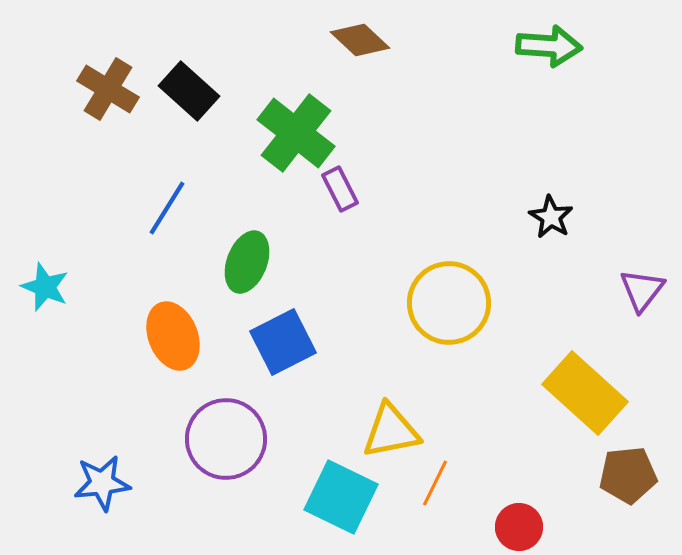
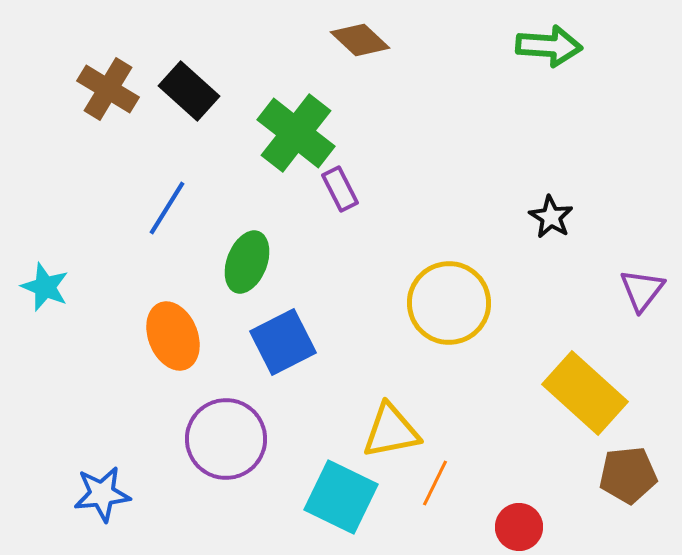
blue star: moved 11 px down
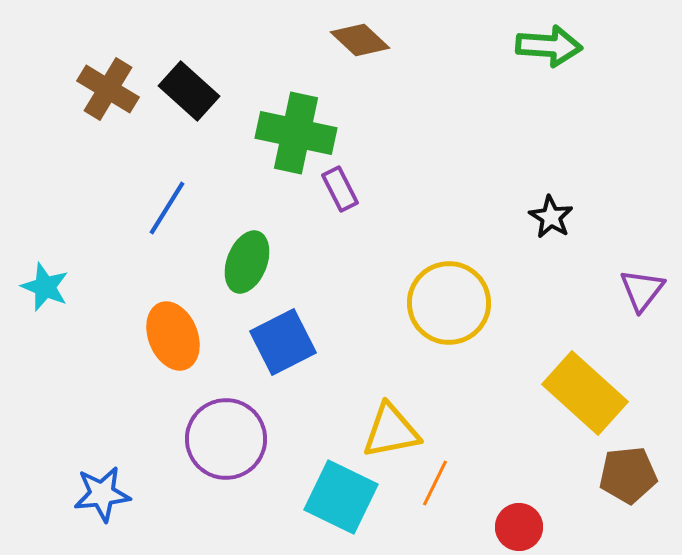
green cross: rotated 26 degrees counterclockwise
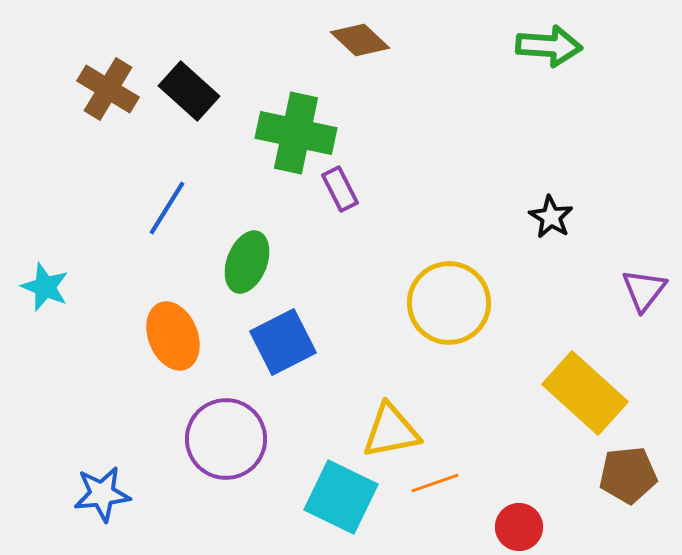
purple triangle: moved 2 px right
orange line: rotated 45 degrees clockwise
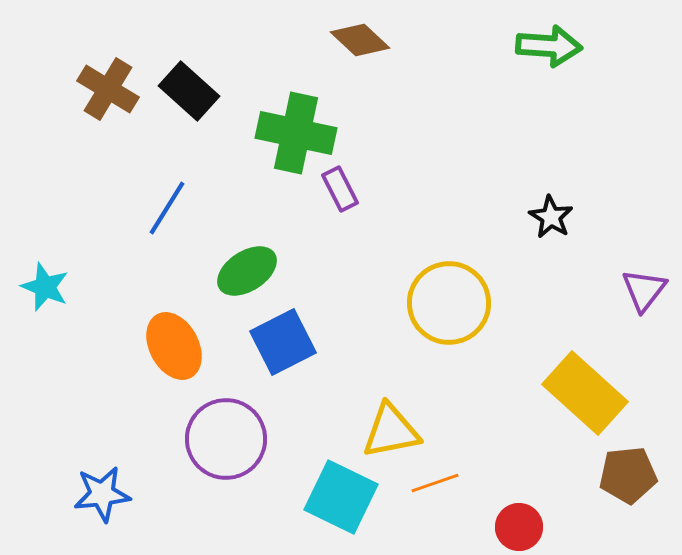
green ellipse: moved 9 px down; rotated 36 degrees clockwise
orange ellipse: moved 1 px right, 10 px down; rotated 6 degrees counterclockwise
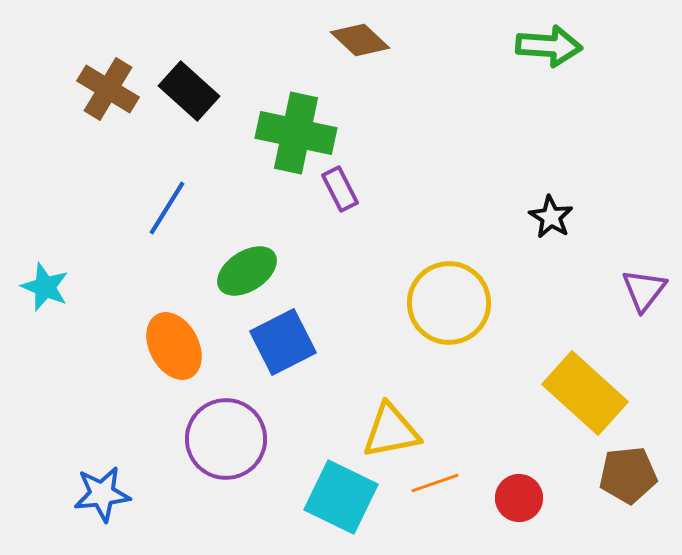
red circle: moved 29 px up
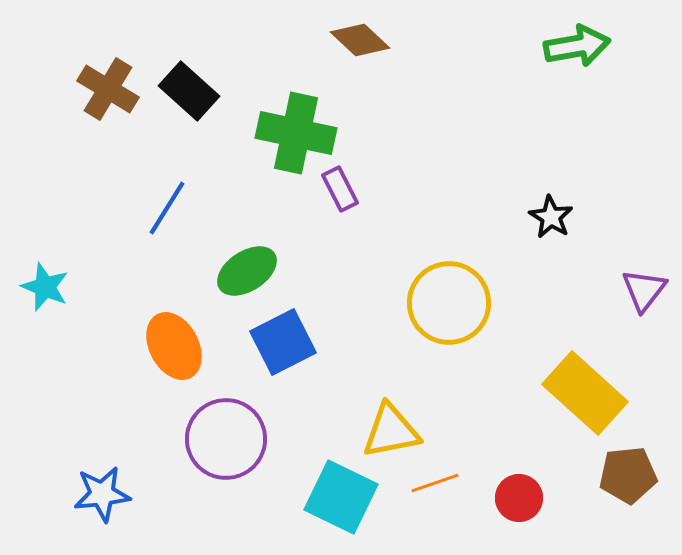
green arrow: moved 28 px right; rotated 14 degrees counterclockwise
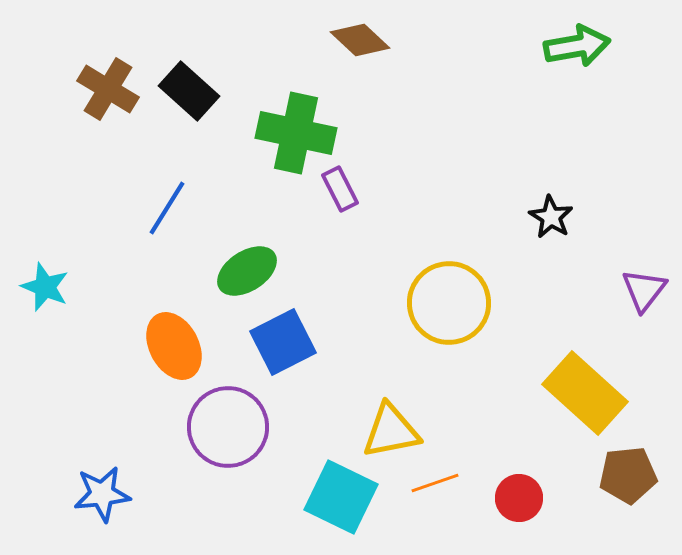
purple circle: moved 2 px right, 12 px up
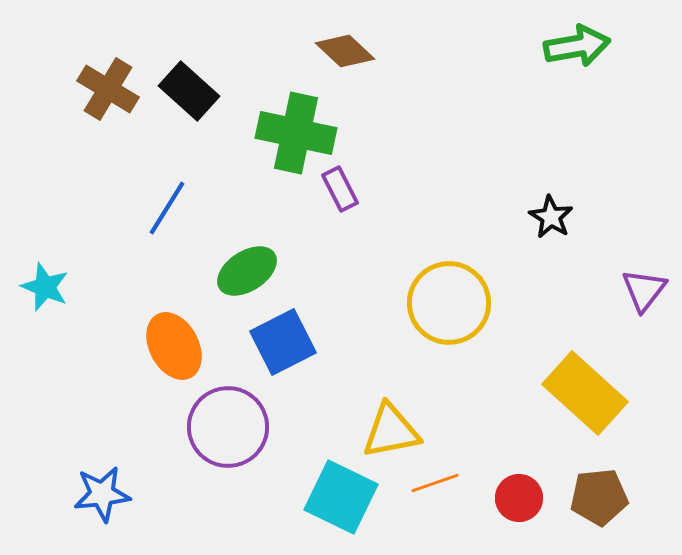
brown diamond: moved 15 px left, 11 px down
brown pentagon: moved 29 px left, 22 px down
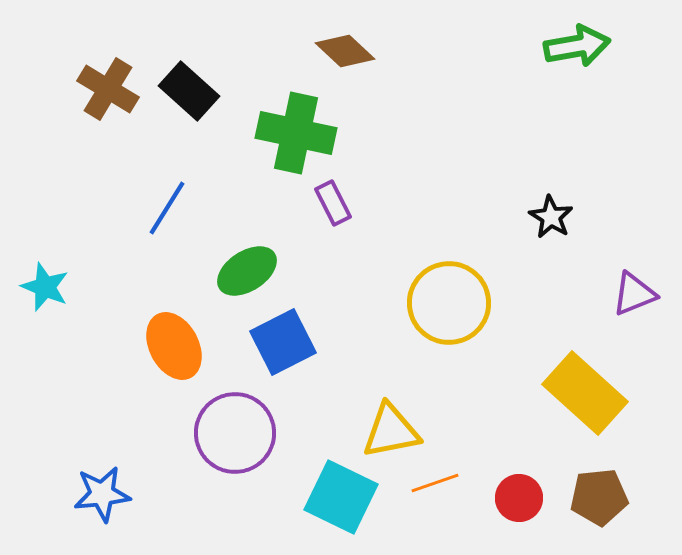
purple rectangle: moved 7 px left, 14 px down
purple triangle: moved 10 px left, 4 px down; rotated 30 degrees clockwise
purple circle: moved 7 px right, 6 px down
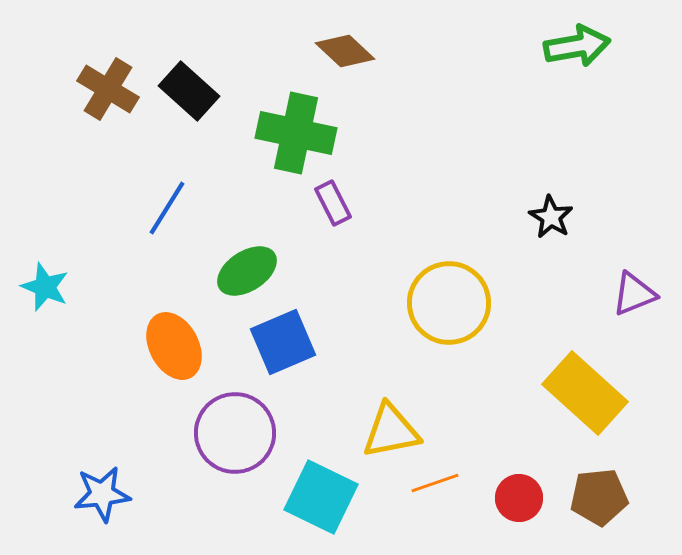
blue square: rotated 4 degrees clockwise
cyan square: moved 20 px left
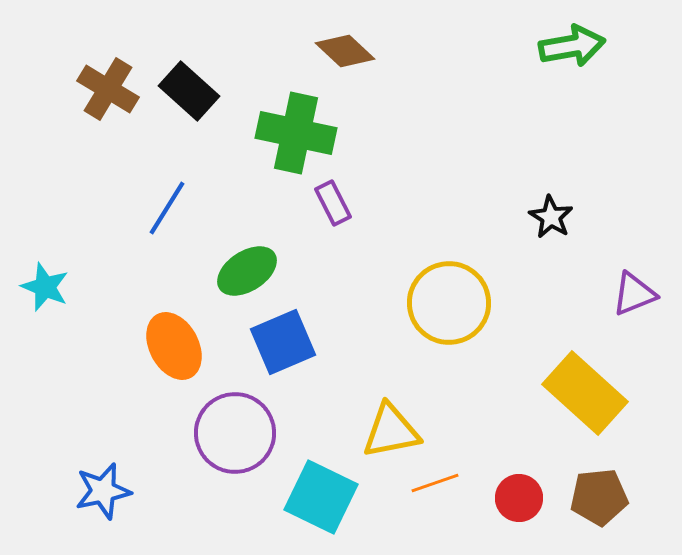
green arrow: moved 5 px left
blue star: moved 1 px right, 3 px up; rotated 6 degrees counterclockwise
